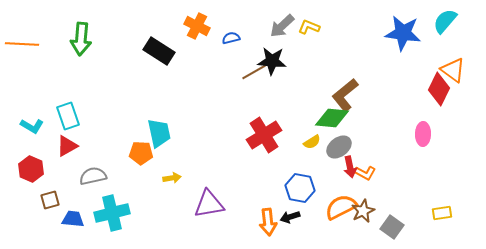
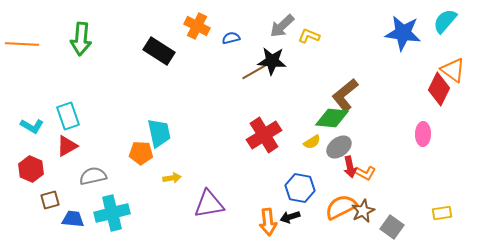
yellow L-shape: moved 9 px down
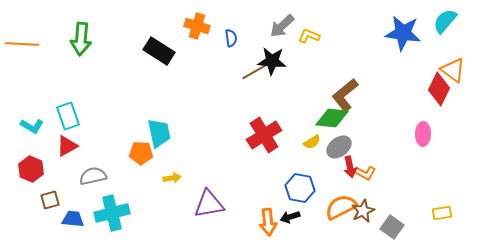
orange cross: rotated 10 degrees counterclockwise
blue semicircle: rotated 96 degrees clockwise
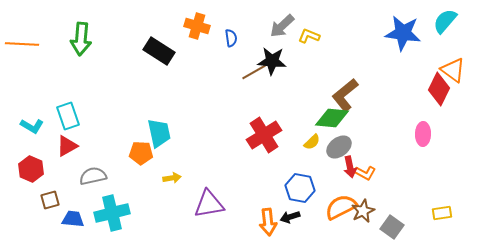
yellow semicircle: rotated 12 degrees counterclockwise
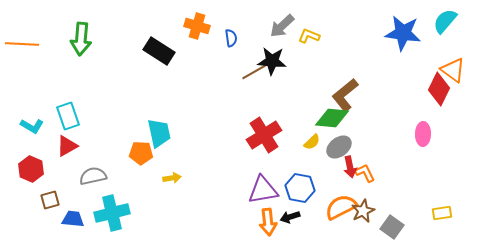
orange L-shape: rotated 145 degrees counterclockwise
purple triangle: moved 54 px right, 14 px up
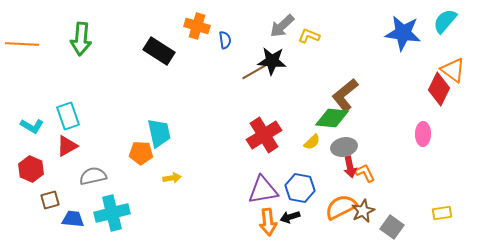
blue semicircle: moved 6 px left, 2 px down
gray ellipse: moved 5 px right; rotated 25 degrees clockwise
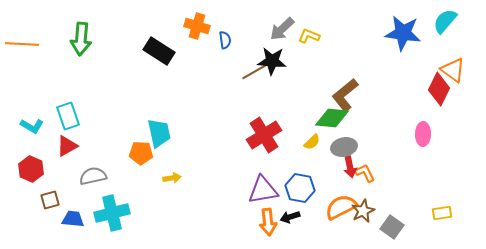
gray arrow: moved 3 px down
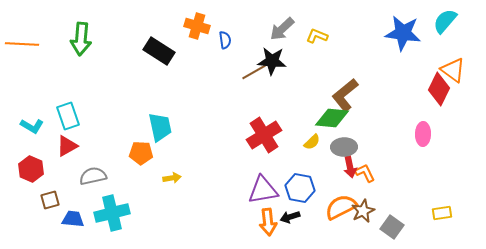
yellow L-shape: moved 8 px right
cyan trapezoid: moved 1 px right, 6 px up
gray ellipse: rotated 10 degrees clockwise
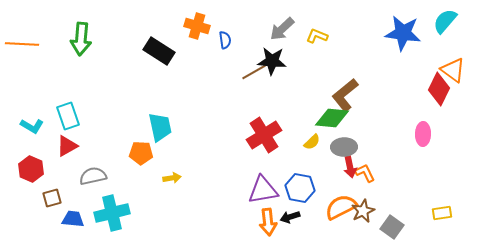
brown square: moved 2 px right, 2 px up
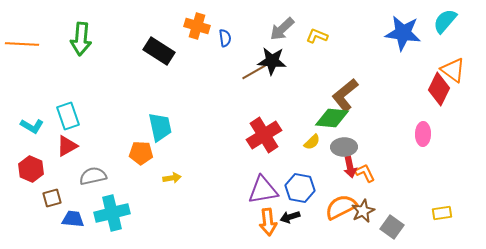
blue semicircle: moved 2 px up
